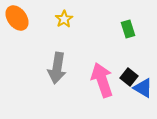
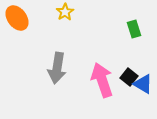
yellow star: moved 1 px right, 7 px up
green rectangle: moved 6 px right
blue triangle: moved 4 px up
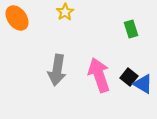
green rectangle: moved 3 px left
gray arrow: moved 2 px down
pink arrow: moved 3 px left, 5 px up
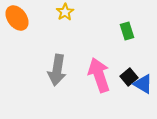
green rectangle: moved 4 px left, 2 px down
black square: rotated 12 degrees clockwise
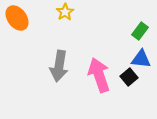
green rectangle: moved 13 px right; rotated 54 degrees clockwise
gray arrow: moved 2 px right, 4 px up
blue triangle: moved 2 px left, 25 px up; rotated 25 degrees counterclockwise
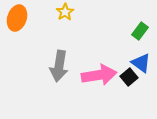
orange ellipse: rotated 55 degrees clockwise
blue triangle: moved 4 px down; rotated 30 degrees clockwise
pink arrow: rotated 100 degrees clockwise
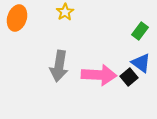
pink arrow: rotated 12 degrees clockwise
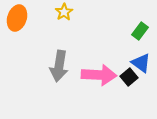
yellow star: moved 1 px left
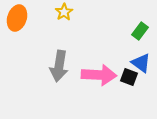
black square: rotated 30 degrees counterclockwise
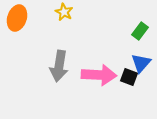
yellow star: rotated 12 degrees counterclockwise
blue triangle: rotated 35 degrees clockwise
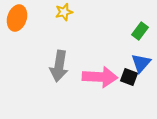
yellow star: rotated 30 degrees clockwise
pink arrow: moved 1 px right, 2 px down
